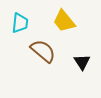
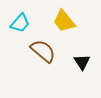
cyan trapezoid: rotated 35 degrees clockwise
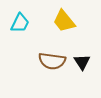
cyan trapezoid: rotated 15 degrees counterclockwise
brown semicircle: moved 9 px right, 10 px down; rotated 148 degrees clockwise
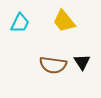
brown semicircle: moved 1 px right, 4 px down
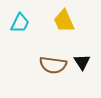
yellow trapezoid: rotated 15 degrees clockwise
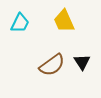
brown semicircle: moved 1 px left; rotated 44 degrees counterclockwise
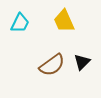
black triangle: rotated 18 degrees clockwise
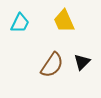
brown semicircle: rotated 20 degrees counterclockwise
